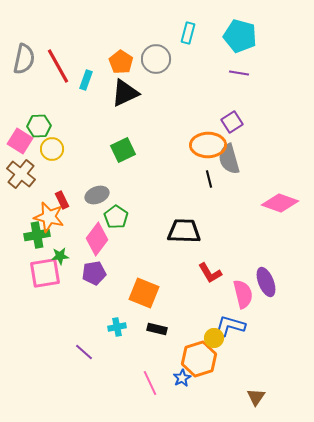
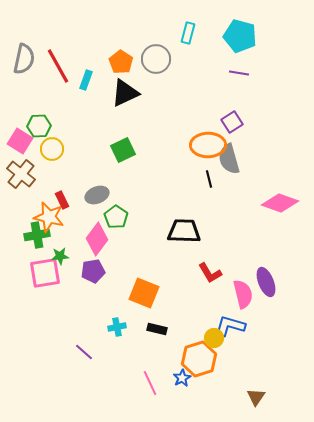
purple pentagon at (94, 273): moved 1 px left, 2 px up
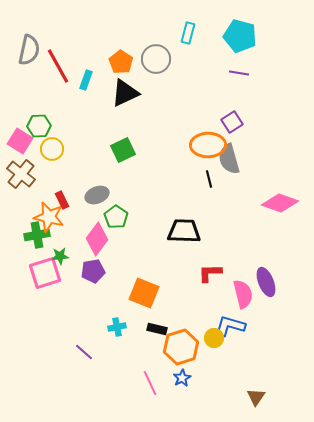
gray semicircle at (24, 59): moved 5 px right, 9 px up
pink square at (45, 273): rotated 8 degrees counterclockwise
red L-shape at (210, 273): rotated 120 degrees clockwise
orange hexagon at (199, 359): moved 18 px left, 12 px up
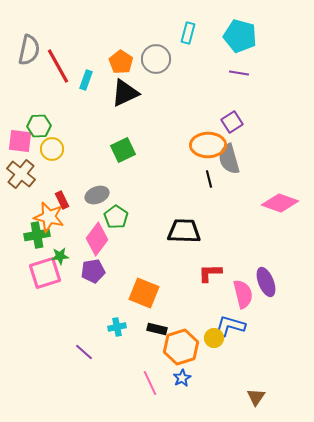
pink square at (20, 141): rotated 25 degrees counterclockwise
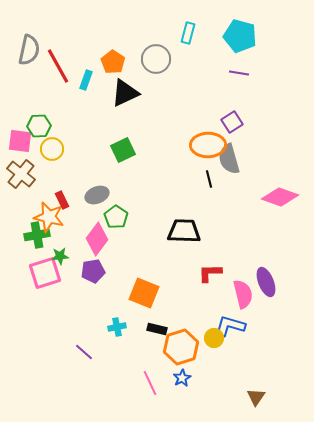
orange pentagon at (121, 62): moved 8 px left
pink diamond at (280, 203): moved 6 px up
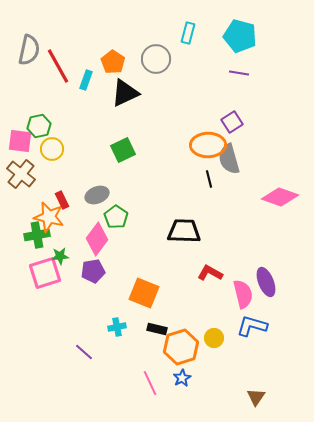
green hexagon at (39, 126): rotated 10 degrees counterclockwise
red L-shape at (210, 273): rotated 30 degrees clockwise
blue L-shape at (230, 326): moved 22 px right
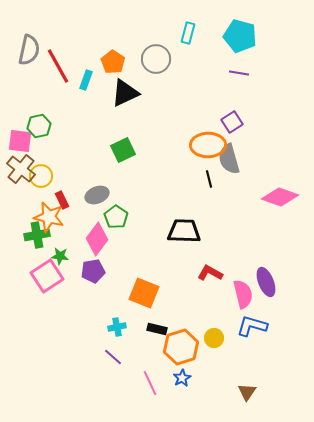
yellow circle at (52, 149): moved 11 px left, 27 px down
brown cross at (21, 174): moved 5 px up
green star at (60, 256): rotated 12 degrees clockwise
pink square at (45, 273): moved 2 px right, 3 px down; rotated 16 degrees counterclockwise
purple line at (84, 352): moved 29 px right, 5 px down
brown triangle at (256, 397): moved 9 px left, 5 px up
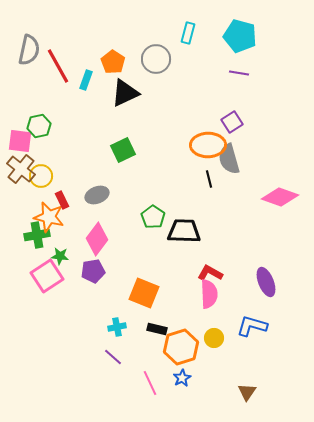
green pentagon at (116, 217): moved 37 px right
pink semicircle at (243, 294): moved 34 px left; rotated 12 degrees clockwise
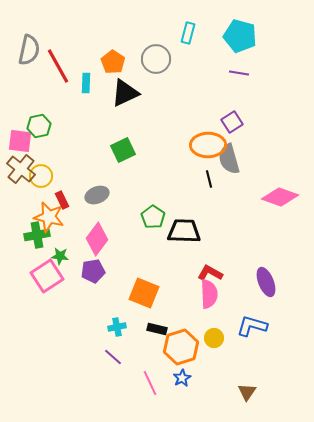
cyan rectangle at (86, 80): moved 3 px down; rotated 18 degrees counterclockwise
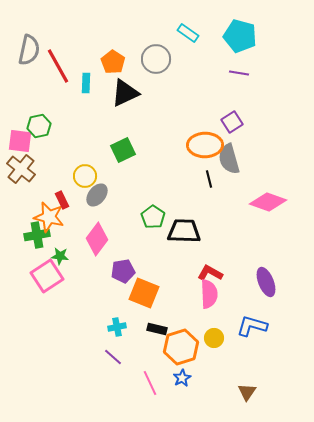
cyan rectangle at (188, 33): rotated 70 degrees counterclockwise
orange ellipse at (208, 145): moved 3 px left
yellow circle at (41, 176): moved 44 px right
gray ellipse at (97, 195): rotated 30 degrees counterclockwise
pink diamond at (280, 197): moved 12 px left, 5 px down
purple pentagon at (93, 271): moved 30 px right
